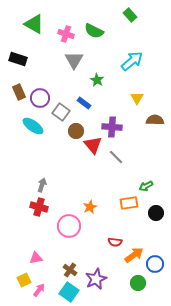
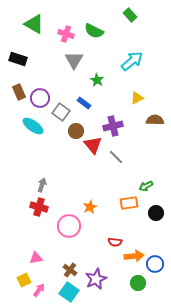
yellow triangle: rotated 32 degrees clockwise
purple cross: moved 1 px right, 1 px up; rotated 18 degrees counterclockwise
orange arrow: moved 1 px down; rotated 30 degrees clockwise
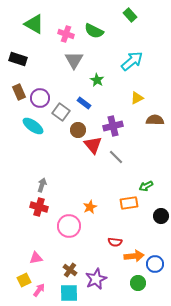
brown circle: moved 2 px right, 1 px up
black circle: moved 5 px right, 3 px down
cyan square: moved 1 px down; rotated 36 degrees counterclockwise
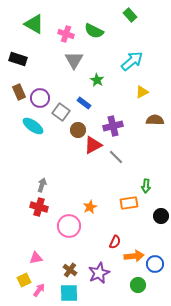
yellow triangle: moved 5 px right, 6 px up
red triangle: rotated 42 degrees clockwise
green arrow: rotated 56 degrees counterclockwise
red semicircle: rotated 72 degrees counterclockwise
purple star: moved 3 px right, 6 px up
green circle: moved 2 px down
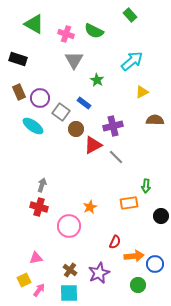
brown circle: moved 2 px left, 1 px up
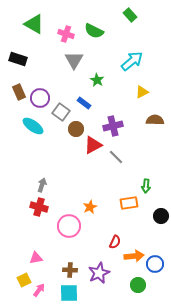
brown cross: rotated 32 degrees counterclockwise
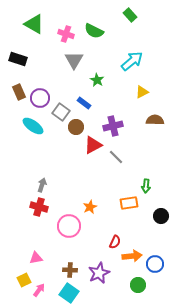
brown circle: moved 2 px up
orange arrow: moved 2 px left
cyan square: rotated 36 degrees clockwise
